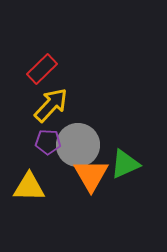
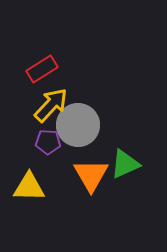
red rectangle: rotated 12 degrees clockwise
gray circle: moved 20 px up
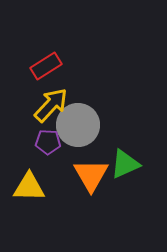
red rectangle: moved 4 px right, 3 px up
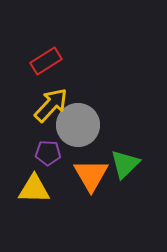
red rectangle: moved 5 px up
purple pentagon: moved 11 px down
green triangle: rotated 20 degrees counterclockwise
yellow triangle: moved 5 px right, 2 px down
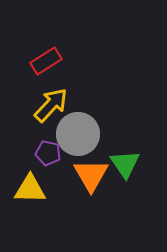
gray circle: moved 9 px down
purple pentagon: rotated 10 degrees clockwise
green triangle: rotated 20 degrees counterclockwise
yellow triangle: moved 4 px left
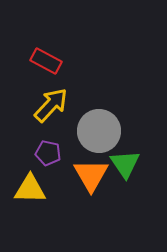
red rectangle: rotated 60 degrees clockwise
gray circle: moved 21 px right, 3 px up
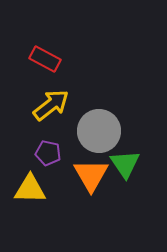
red rectangle: moved 1 px left, 2 px up
yellow arrow: rotated 9 degrees clockwise
